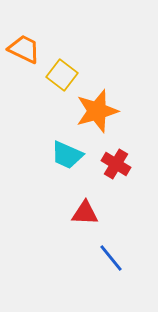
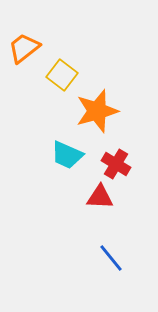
orange trapezoid: moved 1 px up; rotated 64 degrees counterclockwise
red triangle: moved 15 px right, 16 px up
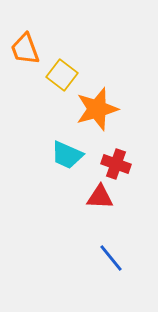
orange trapezoid: moved 1 px right, 1 px down; rotated 72 degrees counterclockwise
orange star: moved 2 px up
red cross: rotated 12 degrees counterclockwise
